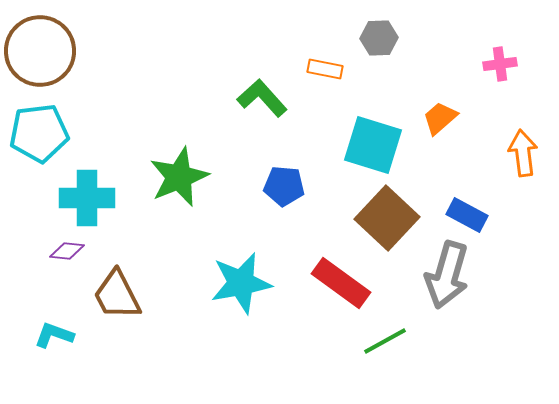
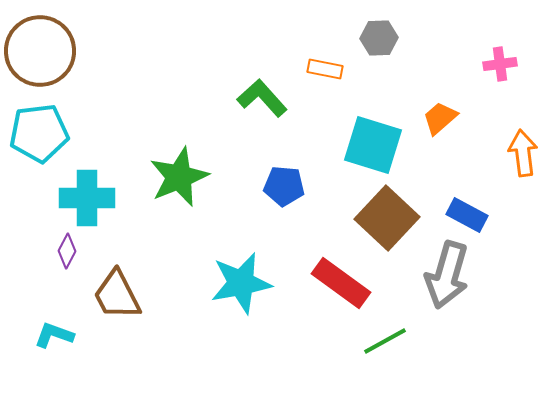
purple diamond: rotated 68 degrees counterclockwise
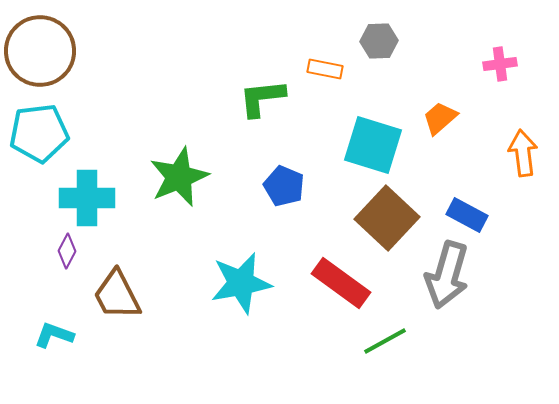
gray hexagon: moved 3 px down
green L-shape: rotated 54 degrees counterclockwise
blue pentagon: rotated 18 degrees clockwise
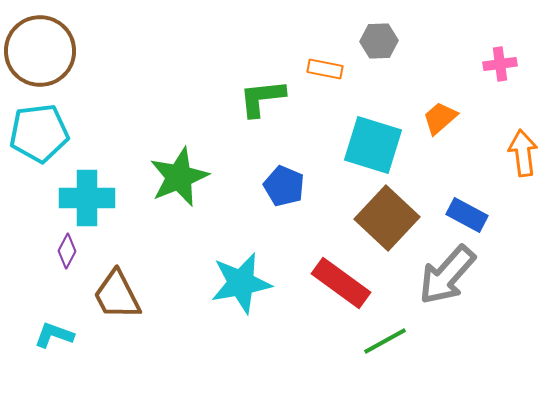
gray arrow: rotated 26 degrees clockwise
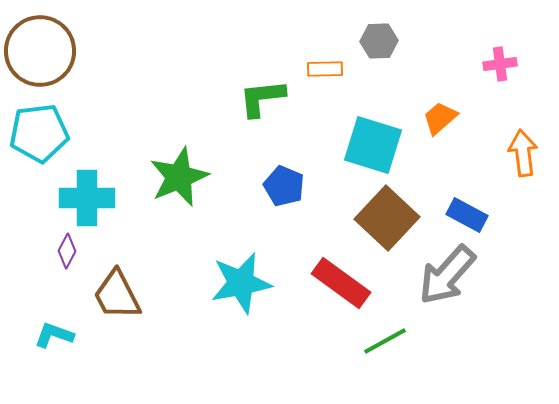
orange rectangle: rotated 12 degrees counterclockwise
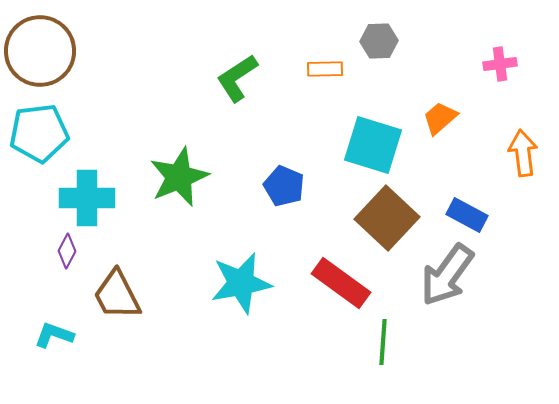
green L-shape: moved 25 px left, 20 px up; rotated 27 degrees counterclockwise
gray arrow: rotated 6 degrees counterclockwise
green line: moved 2 px left, 1 px down; rotated 57 degrees counterclockwise
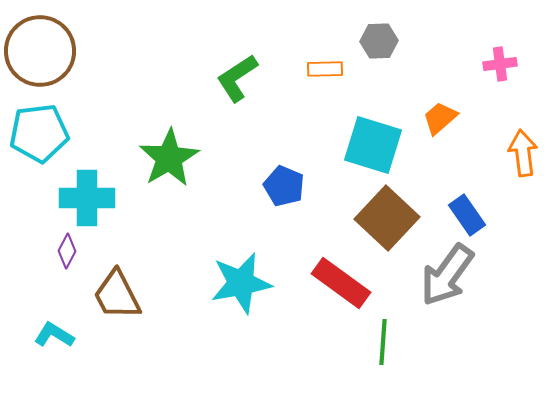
green star: moved 10 px left, 19 px up; rotated 8 degrees counterclockwise
blue rectangle: rotated 27 degrees clockwise
cyan L-shape: rotated 12 degrees clockwise
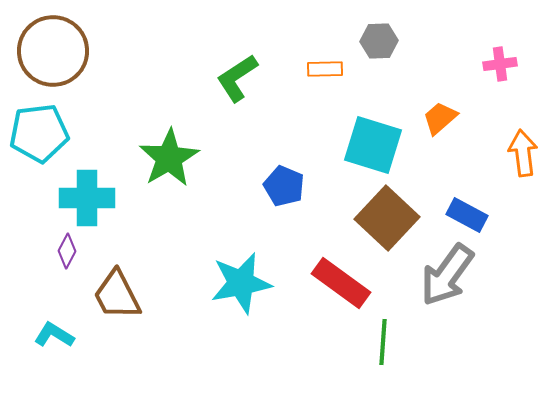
brown circle: moved 13 px right
blue rectangle: rotated 27 degrees counterclockwise
